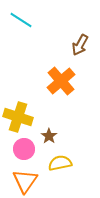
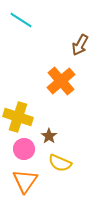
yellow semicircle: rotated 145 degrees counterclockwise
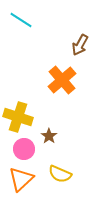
orange cross: moved 1 px right, 1 px up
yellow semicircle: moved 11 px down
orange triangle: moved 4 px left, 2 px up; rotated 12 degrees clockwise
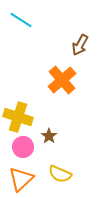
pink circle: moved 1 px left, 2 px up
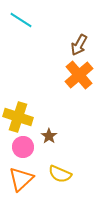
brown arrow: moved 1 px left
orange cross: moved 17 px right, 5 px up
